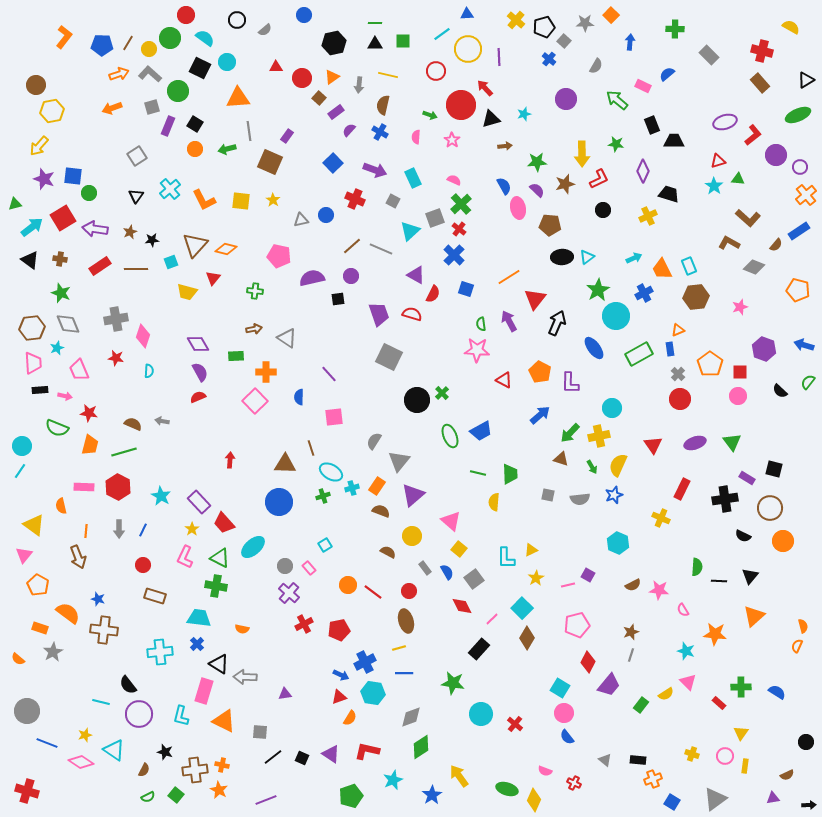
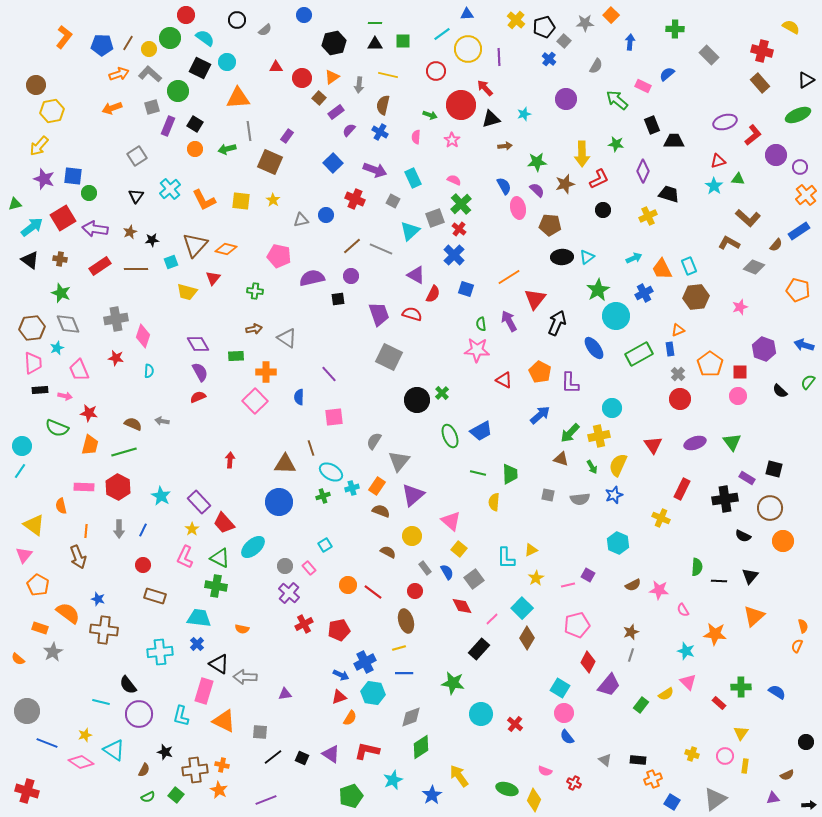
red circle at (409, 591): moved 6 px right
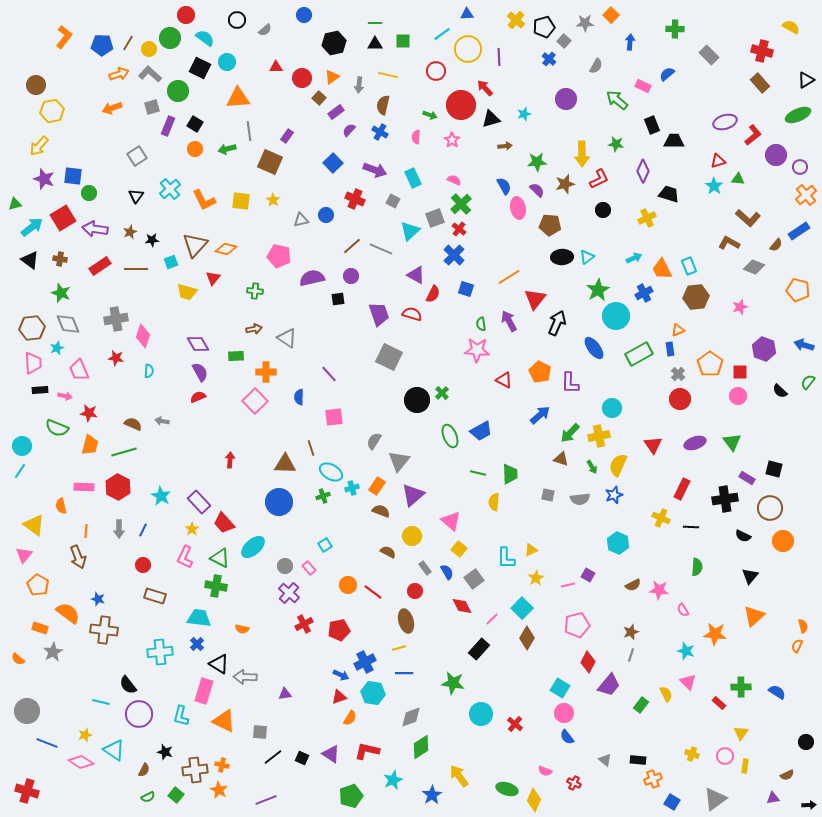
yellow cross at (648, 216): moved 1 px left, 2 px down
black line at (719, 581): moved 28 px left, 54 px up
yellow semicircle at (666, 694): rotated 84 degrees counterclockwise
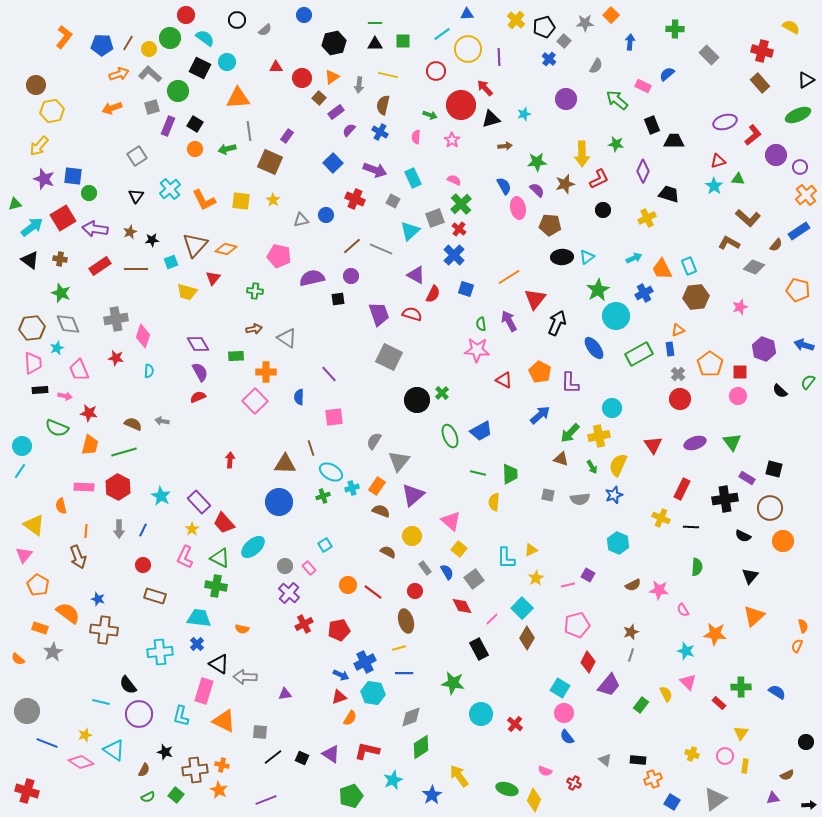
black rectangle at (479, 649): rotated 70 degrees counterclockwise
